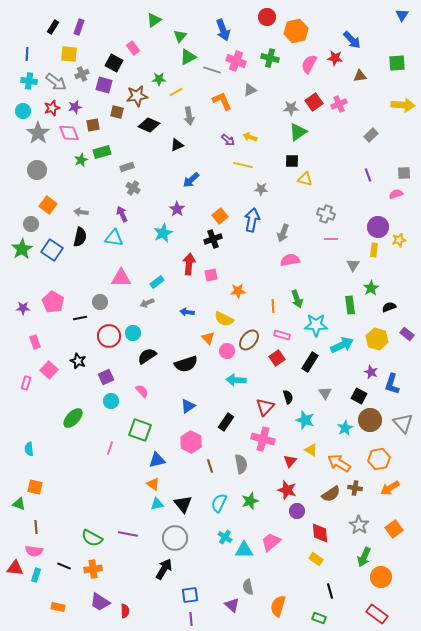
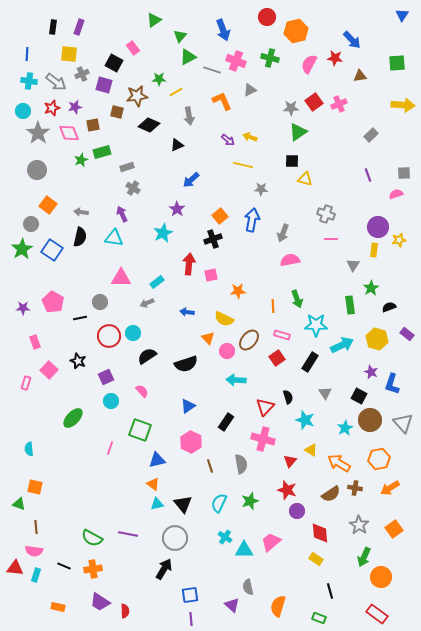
black rectangle at (53, 27): rotated 24 degrees counterclockwise
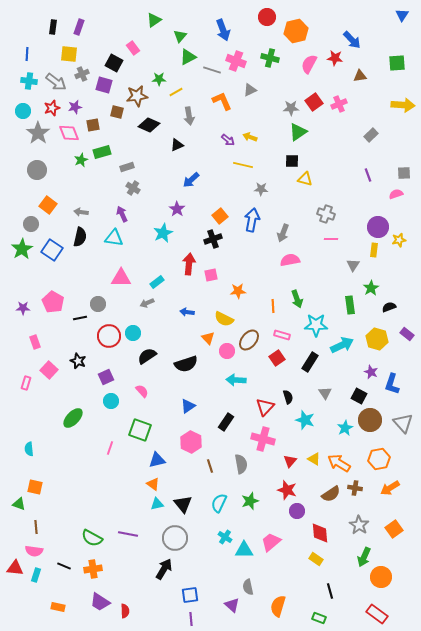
gray circle at (100, 302): moved 2 px left, 2 px down
yellow triangle at (311, 450): moved 3 px right, 9 px down
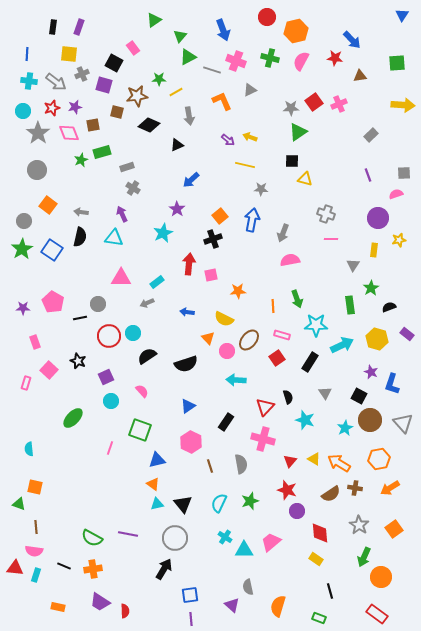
pink semicircle at (309, 64): moved 8 px left, 3 px up
yellow line at (243, 165): moved 2 px right
gray circle at (31, 224): moved 7 px left, 3 px up
purple circle at (378, 227): moved 9 px up
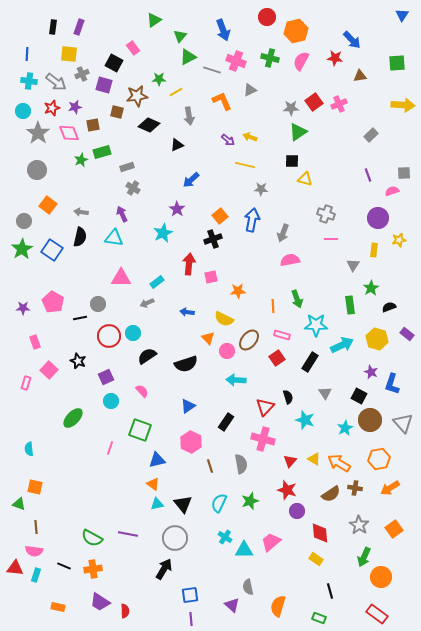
pink semicircle at (396, 194): moved 4 px left, 3 px up
pink square at (211, 275): moved 2 px down
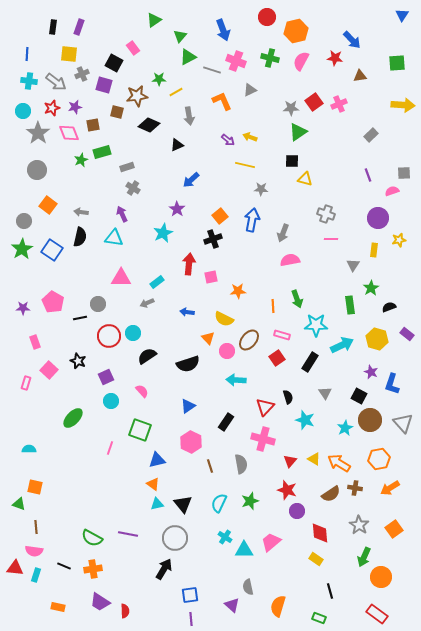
black semicircle at (186, 364): moved 2 px right
cyan semicircle at (29, 449): rotated 96 degrees clockwise
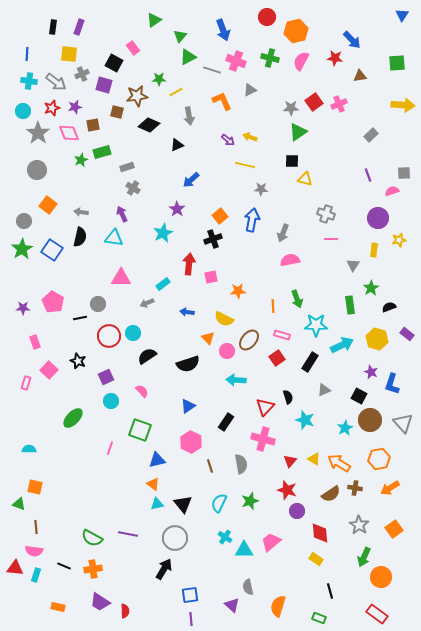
cyan rectangle at (157, 282): moved 6 px right, 2 px down
gray triangle at (325, 393): moved 1 px left, 3 px up; rotated 40 degrees clockwise
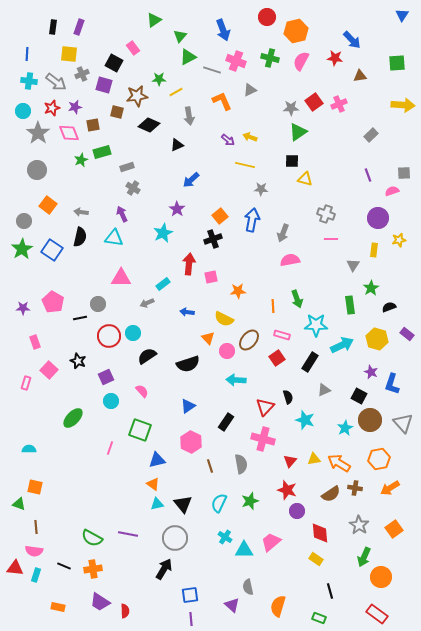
yellow triangle at (314, 459): rotated 40 degrees counterclockwise
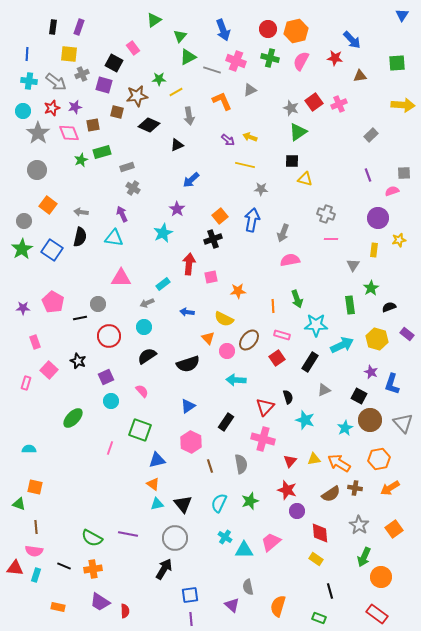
red circle at (267, 17): moved 1 px right, 12 px down
gray star at (291, 108): rotated 21 degrees clockwise
cyan circle at (133, 333): moved 11 px right, 6 px up
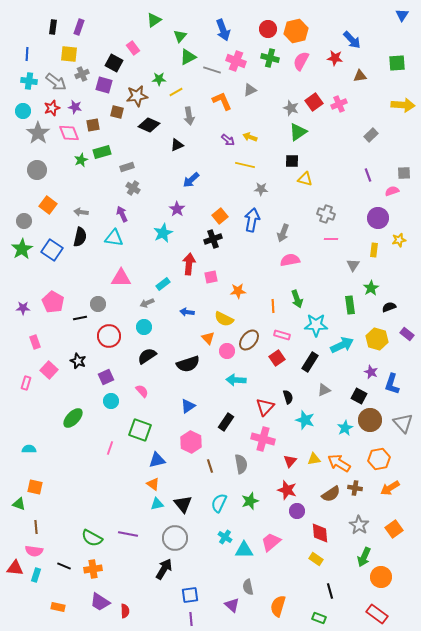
purple star at (75, 107): rotated 24 degrees clockwise
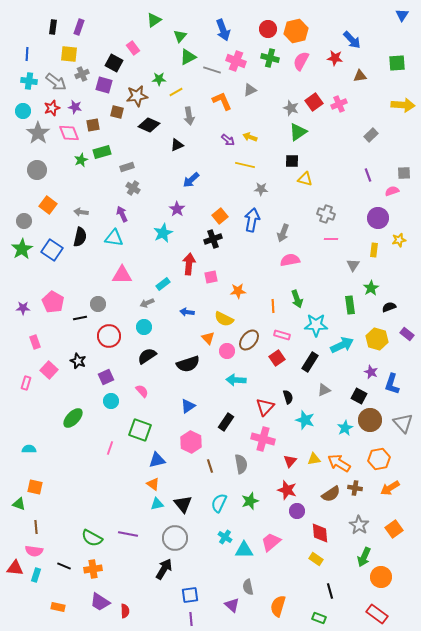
pink triangle at (121, 278): moved 1 px right, 3 px up
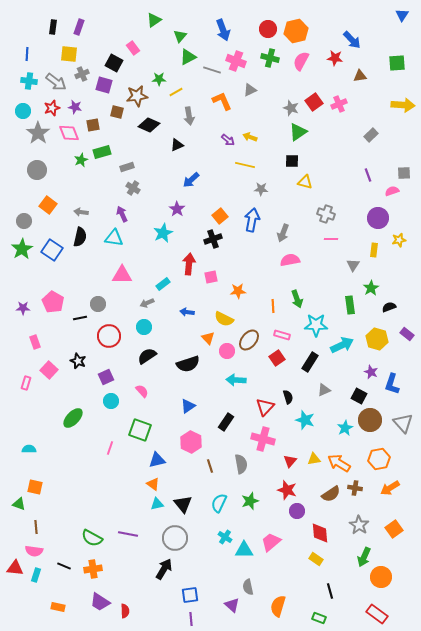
yellow triangle at (305, 179): moved 3 px down
